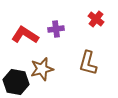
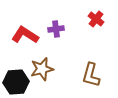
brown L-shape: moved 3 px right, 12 px down
black hexagon: rotated 15 degrees counterclockwise
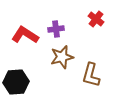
brown star: moved 20 px right, 12 px up
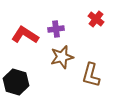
black hexagon: rotated 20 degrees clockwise
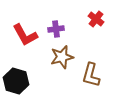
red L-shape: rotated 152 degrees counterclockwise
black hexagon: moved 1 px up
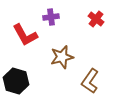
purple cross: moved 5 px left, 12 px up
brown L-shape: moved 1 px left, 6 px down; rotated 20 degrees clockwise
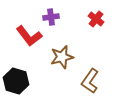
red L-shape: moved 4 px right, 1 px down; rotated 8 degrees counterclockwise
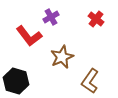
purple cross: rotated 21 degrees counterclockwise
brown star: rotated 10 degrees counterclockwise
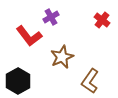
red cross: moved 6 px right, 1 px down
black hexagon: moved 2 px right; rotated 15 degrees clockwise
